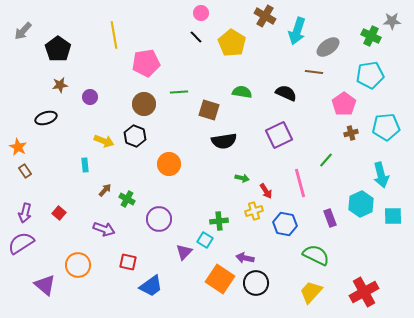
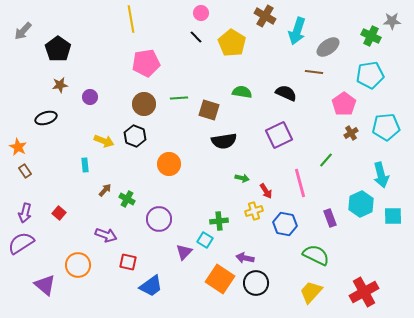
yellow line at (114, 35): moved 17 px right, 16 px up
green line at (179, 92): moved 6 px down
brown cross at (351, 133): rotated 16 degrees counterclockwise
purple arrow at (104, 229): moved 2 px right, 6 px down
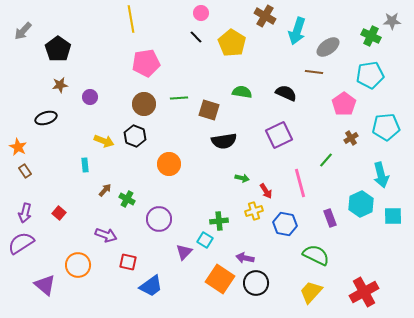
brown cross at (351, 133): moved 5 px down
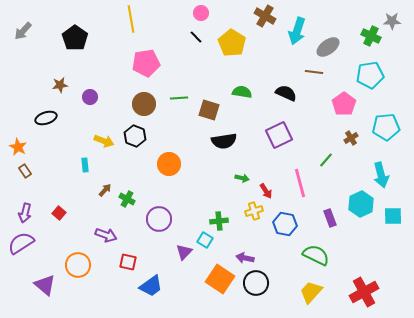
black pentagon at (58, 49): moved 17 px right, 11 px up
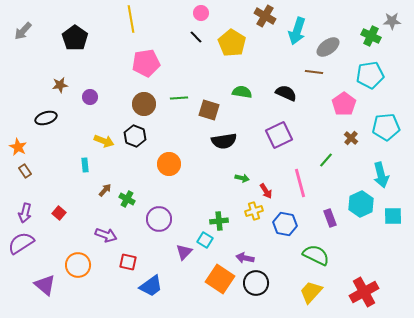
brown cross at (351, 138): rotated 16 degrees counterclockwise
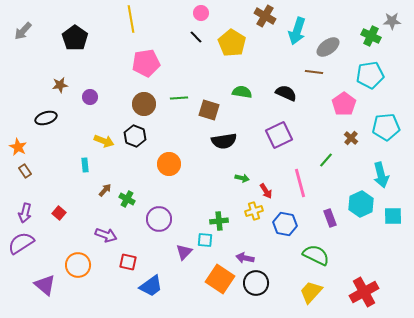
cyan square at (205, 240): rotated 28 degrees counterclockwise
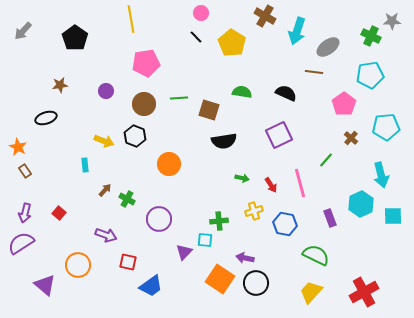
purple circle at (90, 97): moved 16 px right, 6 px up
red arrow at (266, 191): moved 5 px right, 6 px up
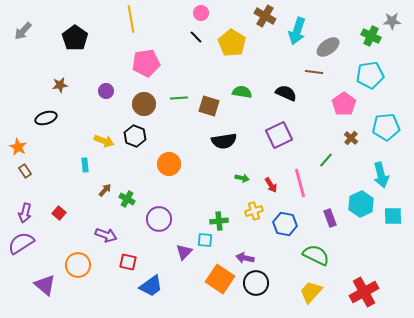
brown square at (209, 110): moved 4 px up
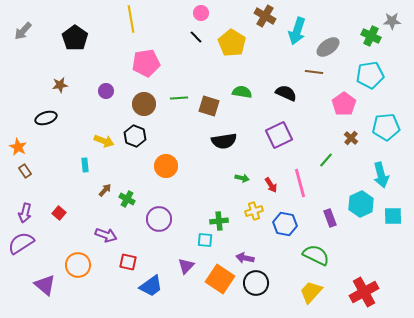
orange circle at (169, 164): moved 3 px left, 2 px down
purple triangle at (184, 252): moved 2 px right, 14 px down
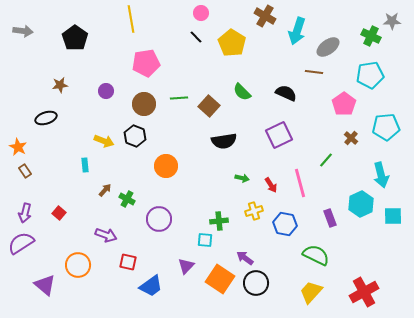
gray arrow at (23, 31): rotated 126 degrees counterclockwise
green semicircle at (242, 92): rotated 144 degrees counterclockwise
brown square at (209, 106): rotated 25 degrees clockwise
purple arrow at (245, 258): rotated 24 degrees clockwise
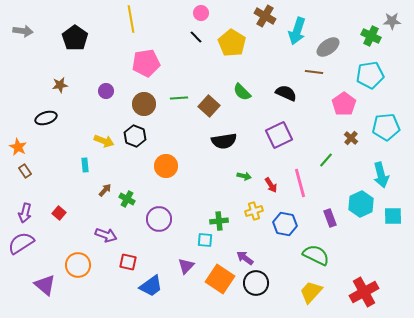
green arrow at (242, 178): moved 2 px right, 2 px up
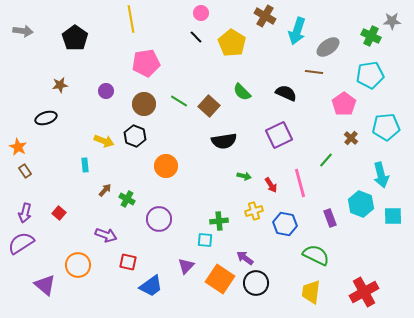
green line at (179, 98): moved 3 px down; rotated 36 degrees clockwise
cyan hexagon at (361, 204): rotated 15 degrees counterclockwise
yellow trapezoid at (311, 292): rotated 35 degrees counterclockwise
